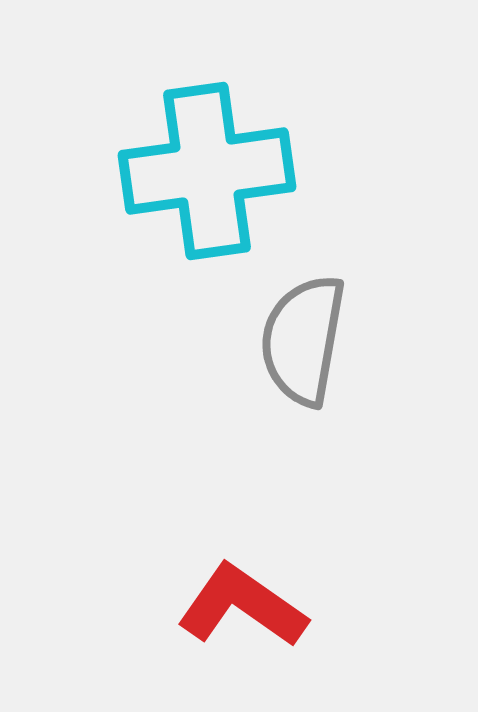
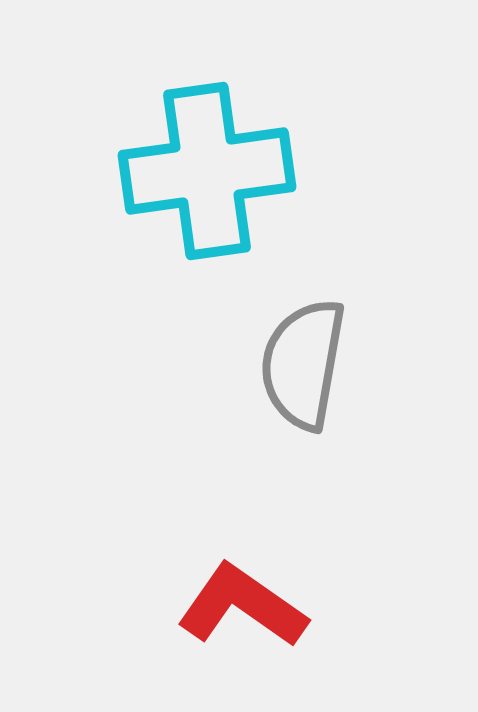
gray semicircle: moved 24 px down
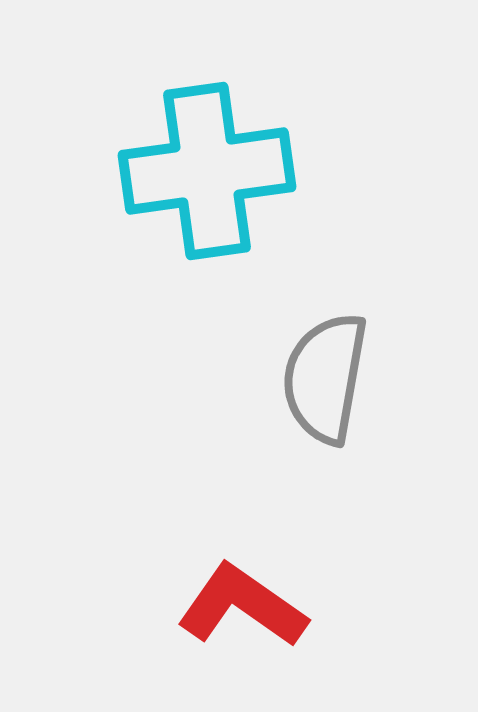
gray semicircle: moved 22 px right, 14 px down
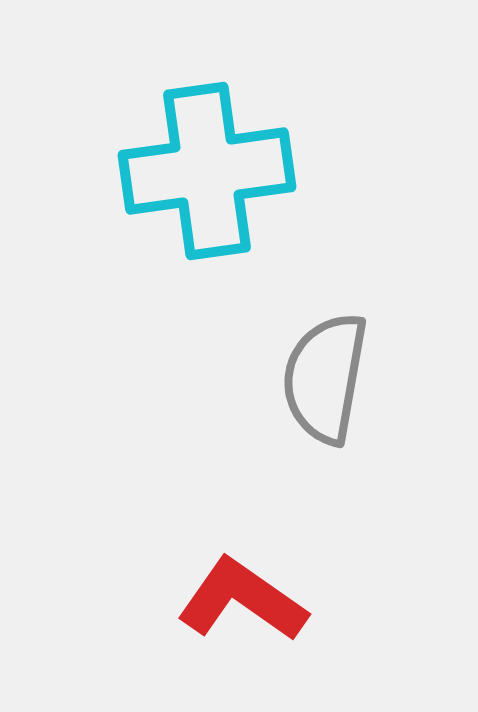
red L-shape: moved 6 px up
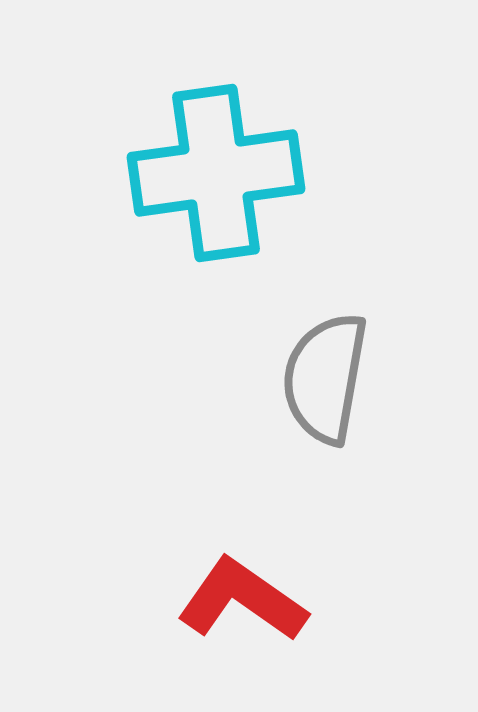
cyan cross: moved 9 px right, 2 px down
